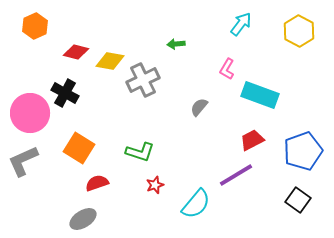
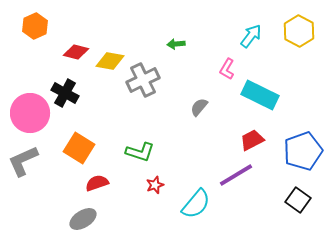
cyan arrow: moved 10 px right, 12 px down
cyan rectangle: rotated 6 degrees clockwise
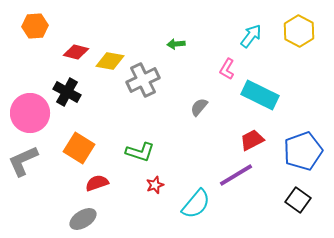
orange hexagon: rotated 20 degrees clockwise
black cross: moved 2 px right, 1 px up
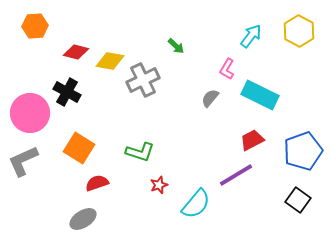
green arrow: moved 2 px down; rotated 132 degrees counterclockwise
gray semicircle: moved 11 px right, 9 px up
red star: moved 4 px right
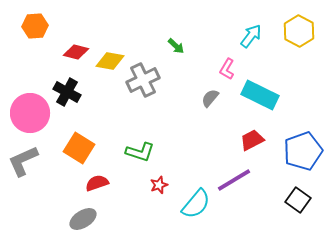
purple line: moved 2 px left, 5 px down
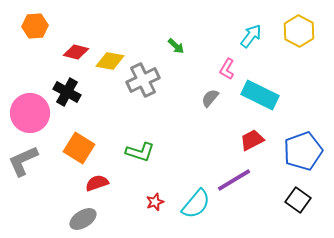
red star: moved 4 px left, 17 px down
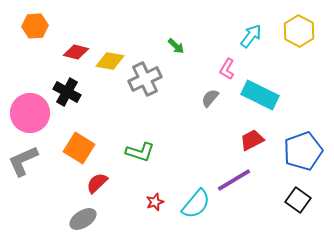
gray cross: moved 2 px right, 1 px up
red semicircle: rotated 25 degrees counterclockwise
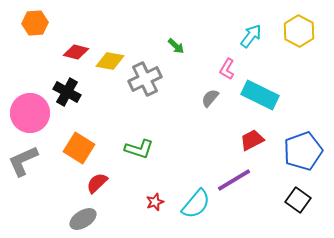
orange hexagon: moved 3 px up
green L-shape: moved 1 px left, 3 px up
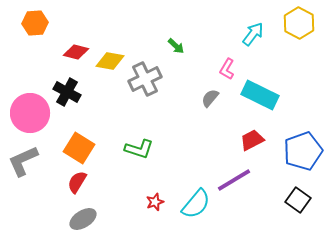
yellow hexagon: moved 8 px up
cyan arrow: moved 2 px right, 2 px up
red semicircle: moved 20 px left, 1 px up; rotated 15 degrees counterclockwise
